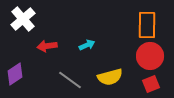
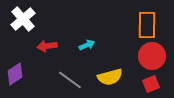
red circle: moved 2 px right
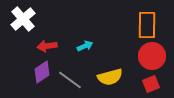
cyan arrow: moved 2 px left, 1 px down
purple diamond: moved 27 px right, 2 px up
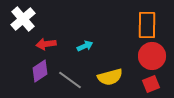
red arrow: moved 1 px left, 2 px up
purple diamond: moved 2 px left, 1 px up
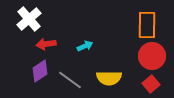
white cross: moved 6 px right
yellow semicircle: moved 1 px left, 1 px down; rotated 15 degrees clockwise
red square: rotated 18 degrees counterclockwise
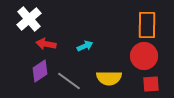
red arrow: rotated 18 degrees clockwise
red circle: moved 8 px left
gray line: moved 1 px left, 1 px down
red square: rotated 36 degrees clockwise
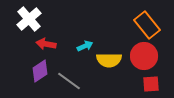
orange rectangle: rotated 40 degrees counterclockwise
yellow semicircle: moved 18 px up
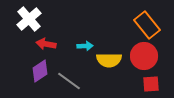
cyan arrow: rotated 21 degrees clockwise
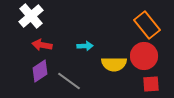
white cross: moved 2 px right, 3 px up
red arrow: moved 4 px left, 1 px down
yellow semicircle: moved 5 px right, 4 px down
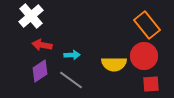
cyan arrow: moved 13 px left, 9 px down
gray line: moved 2 px right, 1 px up
